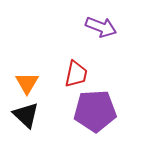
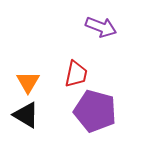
orange triangle: moved 1 px right, 1 px up
purple pentagon: rotated 18 degrees clockwise
black triangle: rotated 12 degrees counterclockwise
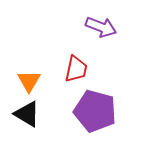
red trapezoid: moved 5 px up
orange triangle: moved 1 px right, 1 px up
black triangle: moved 1 px right, 1 px up
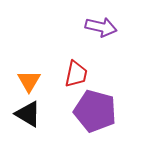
purple arrow: rotated 8 degrees counterclockwise
red trapezoid: moved 5 px down
black triangle: moved 1 px right
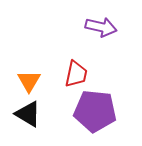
purple pentagon: rotated 9 degrees counterclockwise
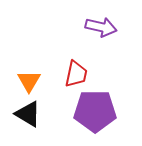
purple pentagon: rotated 6 degrees counterclockwise
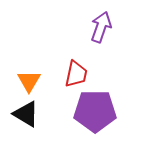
purple arrow: rotated 84 degrees counterclockwise
black triangle: moved 2 px left
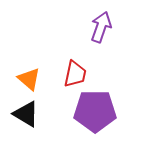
red trapezoid: moved 1 px left
orange triangle: moved 2 px up; rotated 20 degrees counterclockwise
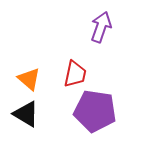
purple pentagon: rotated 9 degrees clockwise
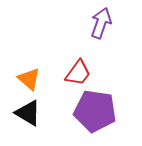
purple arrow: moved 4 px up
red trapezoid: moved 3 px right, 1 px up; rotated 24 degrees clockwise
black triangle: moved 2 px right, 1 px up
